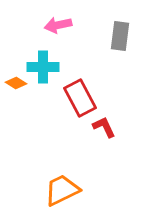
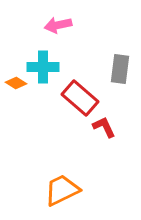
gray rectangle: moved 33 px down
red rectangle: rotated 21 degrees counterclockwise
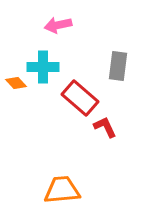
gray rectangle: moved 2 px left, 3 px up
orange diamond: rotated 15 degrees clockwise
red L-shape: moved 1 px right
orange trapezoid: rotated 21 degrees clockwise
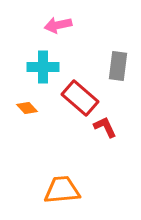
orange diamond: moved 11 px right, 25 px down
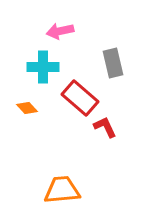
pink arrow: moved 2 px right, 6 px down
gray rectangle: moved 5 px left, 3 px up; rotated 20 degrees counterclockwise
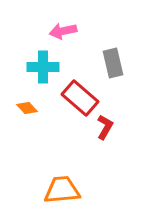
pink arrow: moved 3 px right
red L-shape: rotated 55 degrees clockwise
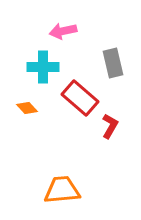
red L-shape: moved 5 px right, 1 px up
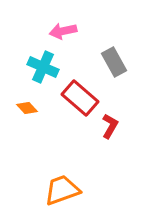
gray rectangle: moved 1 px right, 1 px up; rotated 16 degrees counterclockwise
cyan cross: rotated 24 degrees clockwise
orange trapezoid: rotated 15 degrees counterclockwise
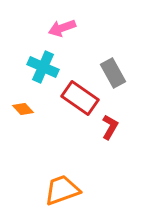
pink arrow: moved 1 px left, 3 px up; rotated 8 degrees counterclockwise
gray rectangle: moved 1 px left, 11 px down
red rectangle: rotated 6 degrees counterclockwise
orange diamond: moved 4 px left, 1 px down
red L-shape: moved 1 px down
